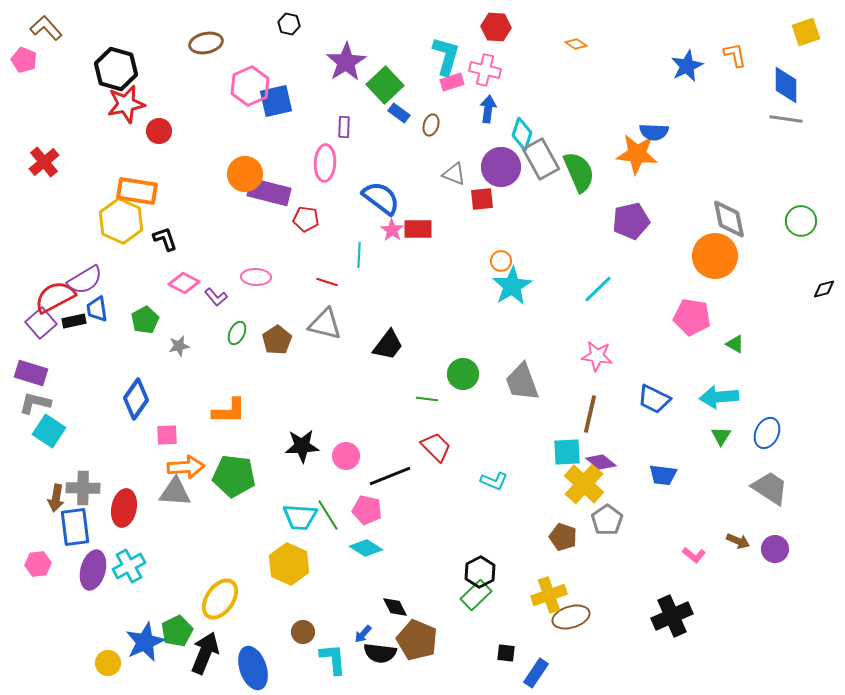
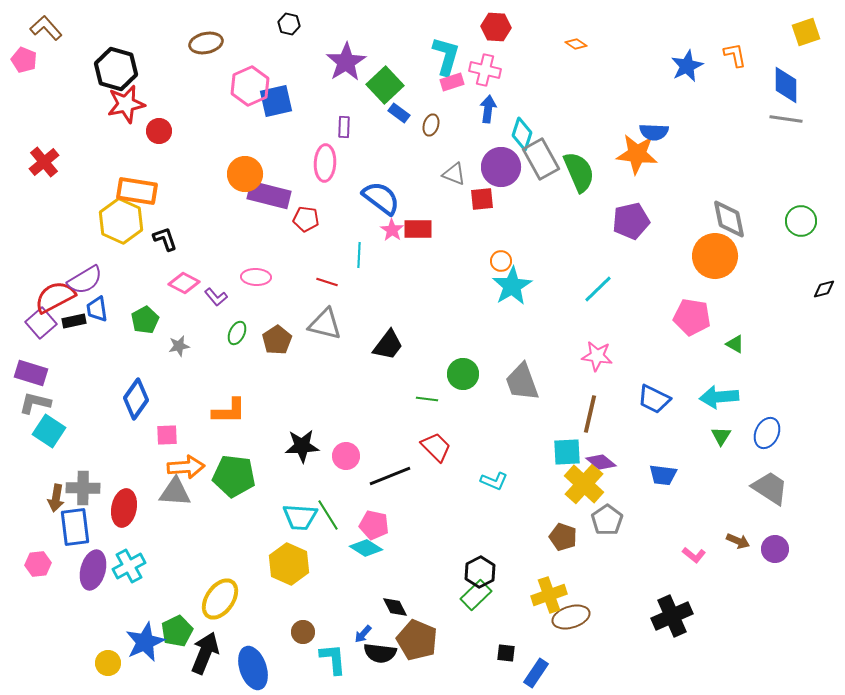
purple rectangle at (269, 192): moved 3 px down
pink pentagon at (367, 510): moved 7 px right, 15 px down
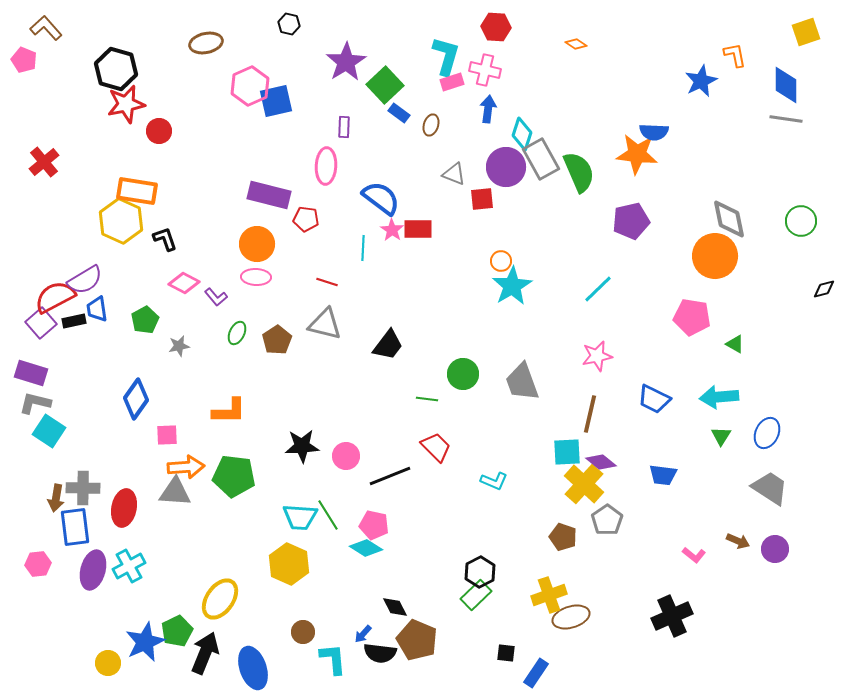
blue star at (687, 66): moved 14 px right, 15 px down
pink ellipse at (325, 163): moved 1 px right, 3 px down
purple circle at (501, 167): moved 5 px right
orange circle at (245, 174): moved 12 px right, 70 px down
cyan line at (359, 255): moved 4 px right, 7 px up
pink star at (597, 356): rotated 20 degrees counterclockwise
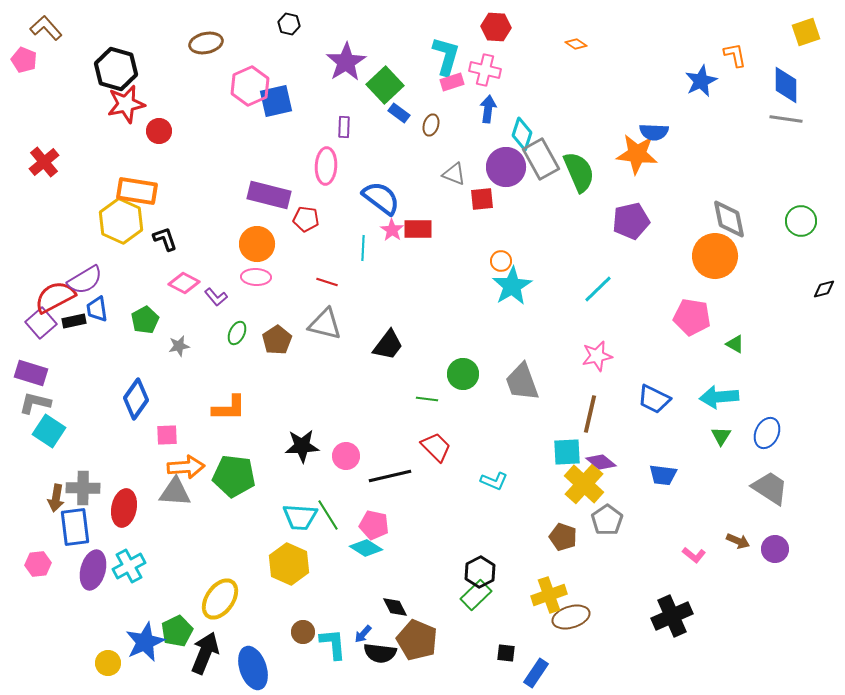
orange L-shape at (229, 411): moved 3 px up
black line at (390, 476): rotated 9 degrees clockwise
cyan L-shape at (333, 659): moved 15 px up
